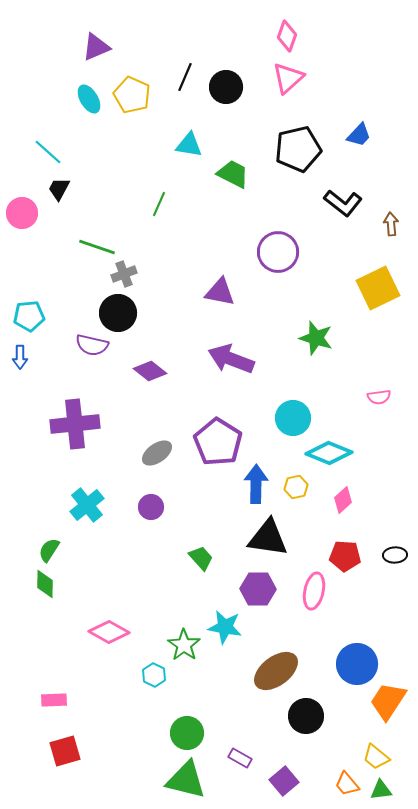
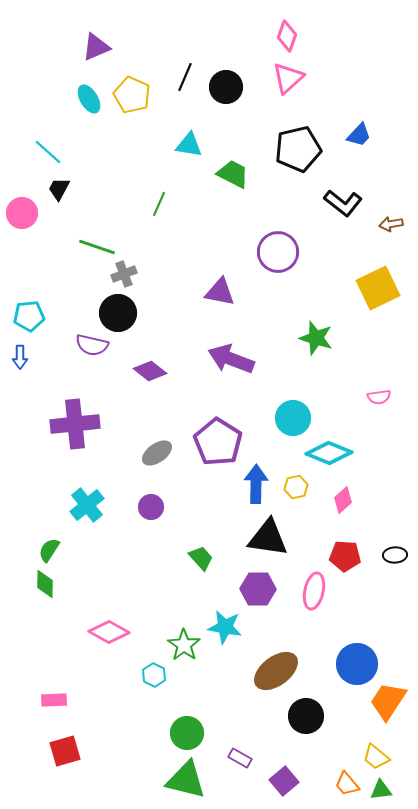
brown arrow at (391, 224): rotated 95 degrees counterclockwise
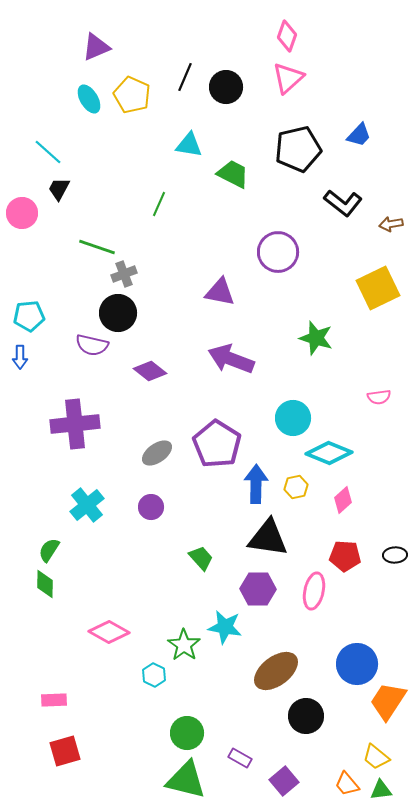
purple pentagon at (218, 442): moved 1 px left, 2 px down
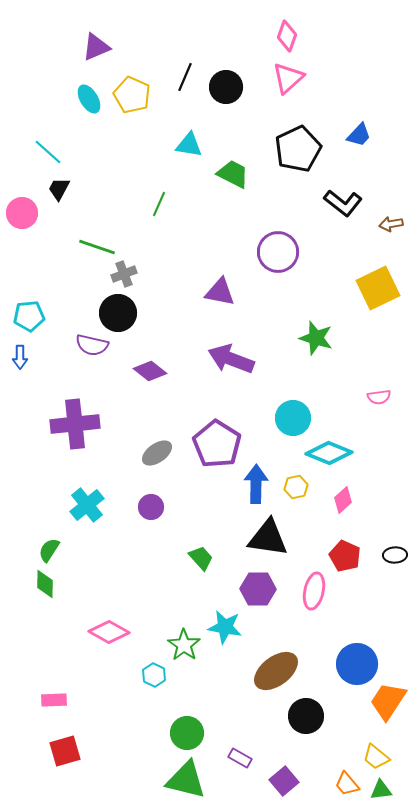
black pentagon at (298, 149): rotated 12 degrees counterclockwise
red pentagon at (345, 556): rotated 20 degrees clockwise
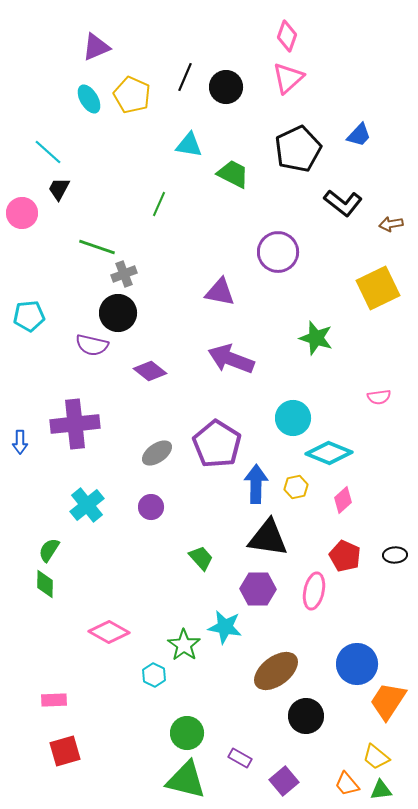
blue arrow at (20, 357): moved 85 px down
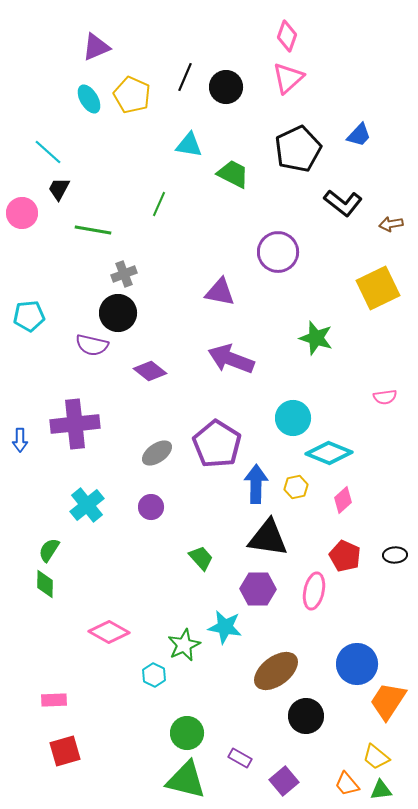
green line at (97, 247): moved 4 px left, 17 px up; rotated 9 degrees counterclockwise
pink semicircle at (379, 397): moved 6 px right
blue arrow at (20, 442): moved 2 px up
green star at (184, 645): rotated 12 degrees clockwise
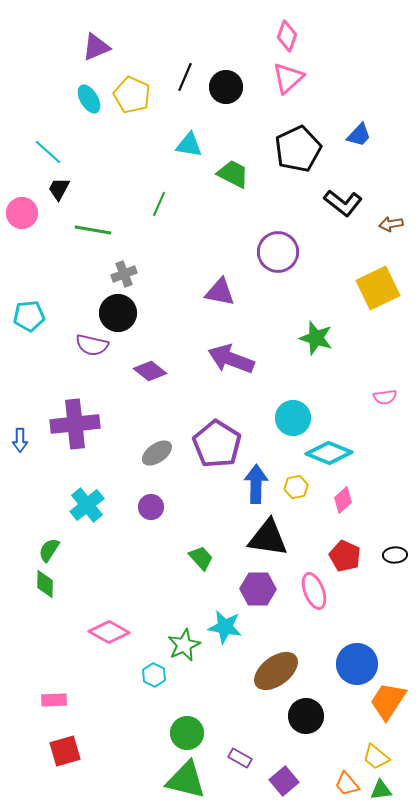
pink ellipse at (314, 591): rotated 33 degrees counterclockwise
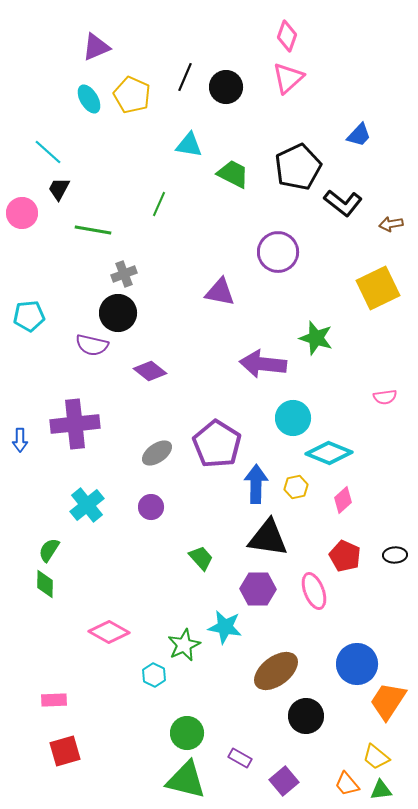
black pentagon at (298, 149): moved 18 px down
purple arrow at (231, 359): moved 32 px right, 5 px down; rotated 15 degrees counterclockwise
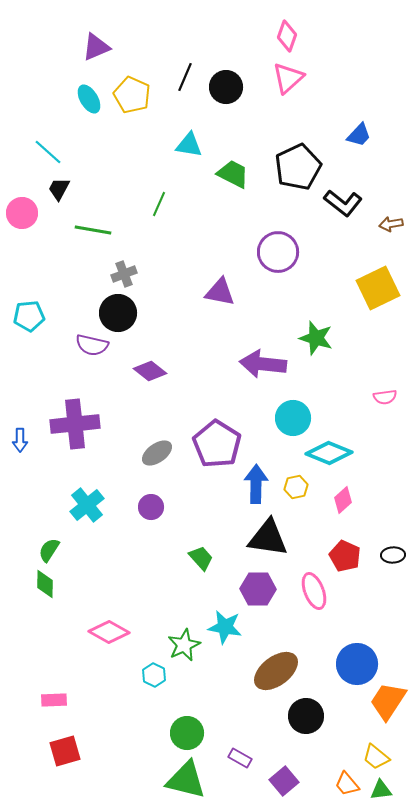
black ellipse at (395, 555): moved 2 px left
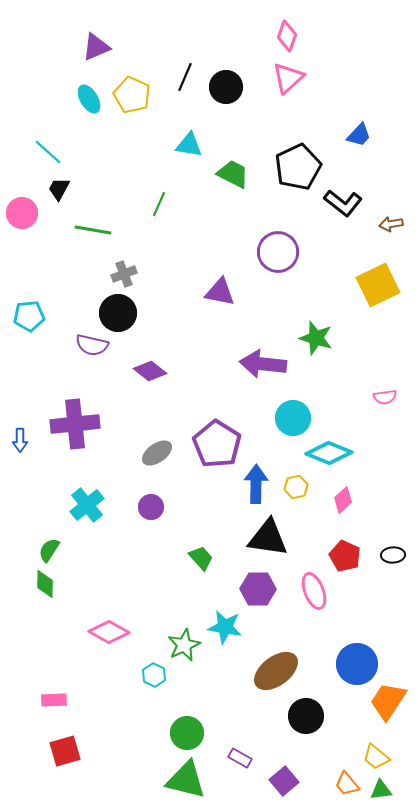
yellow square at (378, 288): moved 3 px up
